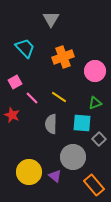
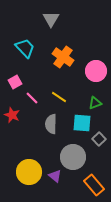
orange cross: rotated 35 degrees counterclockwise
pink circle: moved 1 px right
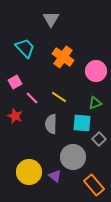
red star: moved 3 px right, 1 px down
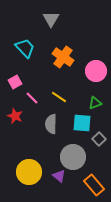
purple triangle: moved 4 px right
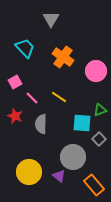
green triangle: moved 5 px right, 7 px down
gray semicircle: moved 10 px left
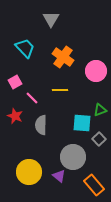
yellow line: moved 1 px right, 7 px up; rotated 35 degrees counterclockwise
gray semicircle: moved 1 px down
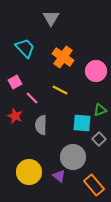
gray triangle: moved 1 px up
yellow line: rotated 28 degrees clockwise
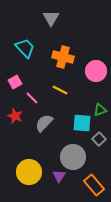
orange cross: rotated 20 degrees counterclockwise
gray semicircle: moved 3 px right, 2 px up; rotated 42 degrees clockwise
purple triangle: rotated 24 degrees clockwise
